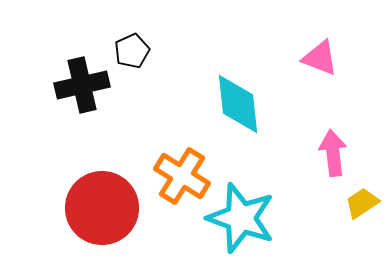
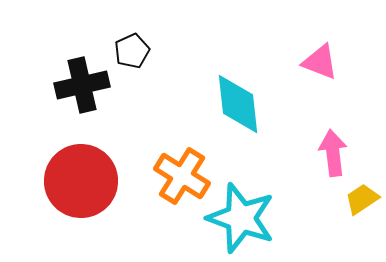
pink triangle: moved 4 px down
yellow trapezoid: moved 4 px up
red circle: moved 21 px left, 27 px up
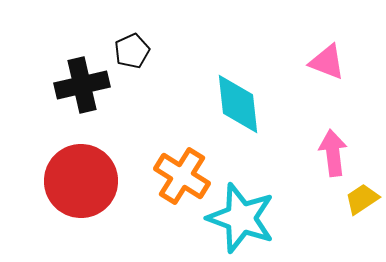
pink triangle: moved 7 px right
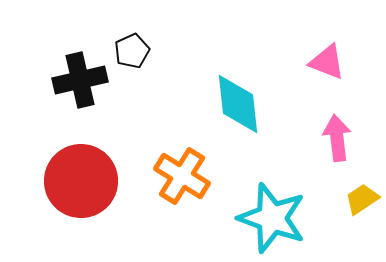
black cross: moved 2 px left, 5 px up
pink arrow: moved 4 px right, 15 px up
cyan star: moved 31 px right
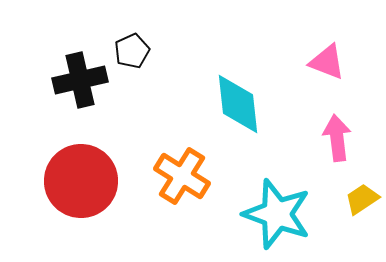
cyan star: moved 5 px right, 4 px up
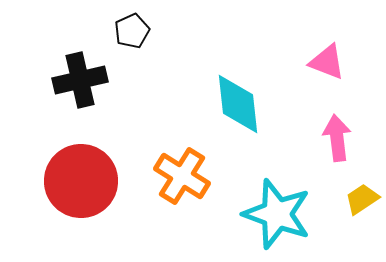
black pentagon: moved 20 px up
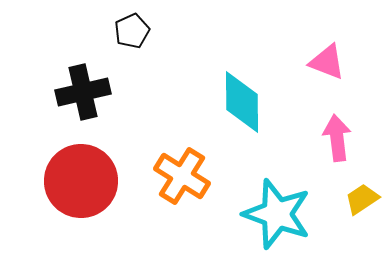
black cross: moved 3 px right, 12 px down
cyan diamond: moved 4 px right, 2 px up; rotated 6 degrees clockwise
